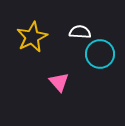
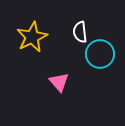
white semicircle: rotated 100 degrees counterclockwise
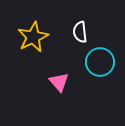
yellow star: moved 1 px right
cyan circle: moved 8 px down
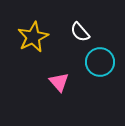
white semicircle: rotated 35 degrees counterclockwise
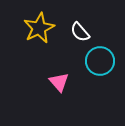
yellow star: moved 6 px right, 9 px up
cyan circle: moved 1 px up
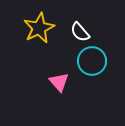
cyan circle: moved 8 px left
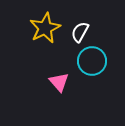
yellow star: moved 6 px right
white semicircle: rotated 70 degrees clockwise
